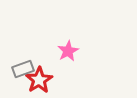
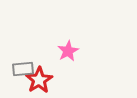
gray rectangle: rotated 15 degrees clockwise
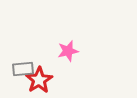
pink star: rotated 15 degrees clockwise
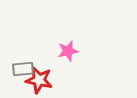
red star: rotated 28 degrees counterclockwise
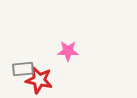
pink star: rotated 15 degrees clockwise
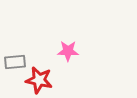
gray rectangle: moved 8 px left, 7 px up
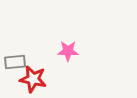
red star: moved 6 px left, 1 px up
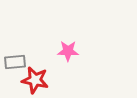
red star: moved 2 px right, 1 px down
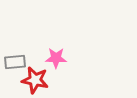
pink star: moved 12 px left, 7 px down
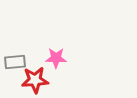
red star: rotated 16 degrees counterclockwise
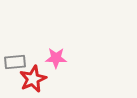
red star: moved 2 px left, 1 px up; rotated 20 degrees counterclockwise
